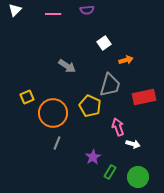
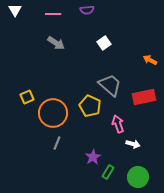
white triangle: rotated 16 degrees counterclockwise
orange arrow: moved 24 px right; rotated 136 degrees counterclockwise
gray arrow: moved 11 px left, 23 px up
gray trapezoid: rotated 65 degrees counterclockwise
pink arrow: moved 3 px up
green rectangle: moved 2 px left
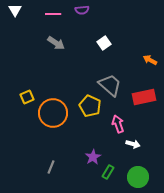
purple semicircle: moved 5 px left
gray line: moved 6 px left, 24 px down
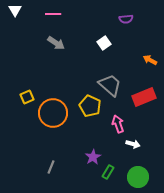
purple semicircle: moved 44 px right, 9 px down
red rectangle: rotated 10 degrees counterclockwise
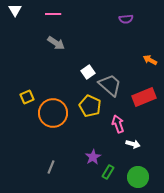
white square: moved 16 px left, 29 px down
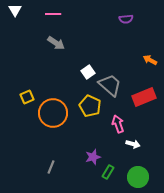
purple star: rotated 14 degrees clockwise
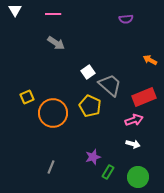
pink arrow: moved 16 px right, 4 px up; rotated 90 degrees clockwise
